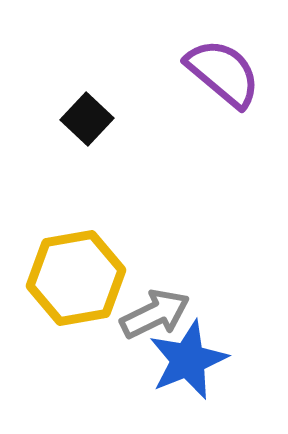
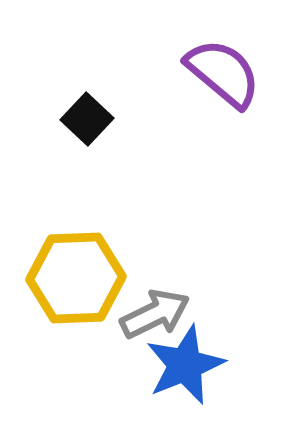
yellow hexagon: rotated 8 degrees clockwise
blue star: moved 3 px left, 5 px down
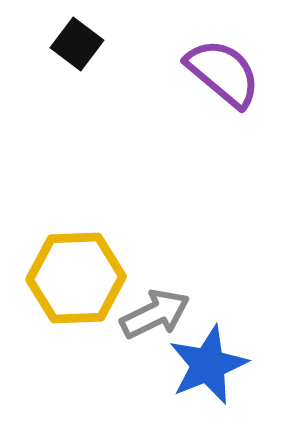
black square: moved 10 px left, 75 px up; rotated 6 degrees counterclockwise
blue star: moved 23 px right
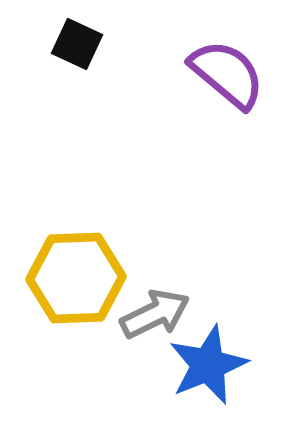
black square: rotated 12 degrees counterclockwise
purple semicircle: moved 4 px right, 1 px down
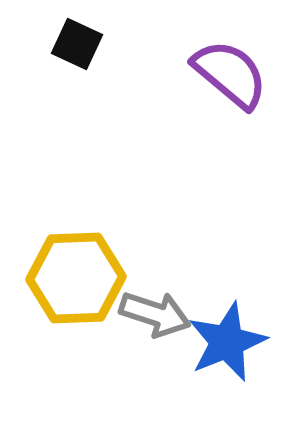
purple semicircle: moved 3 px right
gray arrow: rotated 44 degrees clockwise
blue star: moved 19 px right, 23 px up
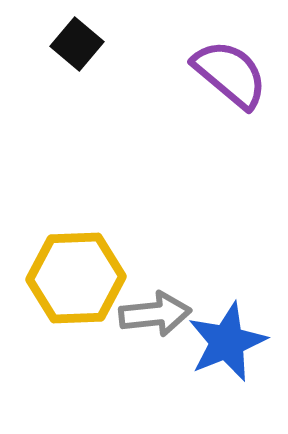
black square: rotated 15 degrees clockwise
gray arrow: rotated 24 degrees counterclockwise
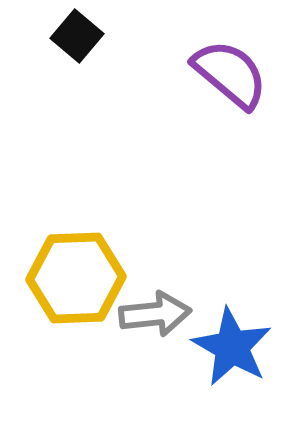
black square: moved 8 px up
blue star: moved 5 px right, 5 px down; rotated 20 degrees counterclockwise
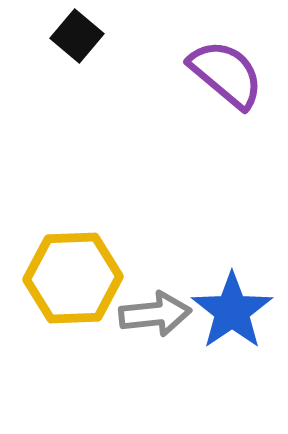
purple semicircle: moved 4 px left
yellow hexagon: moved 3 px left
blue star: moved 36 px up; rotated 8 degrees clockwise
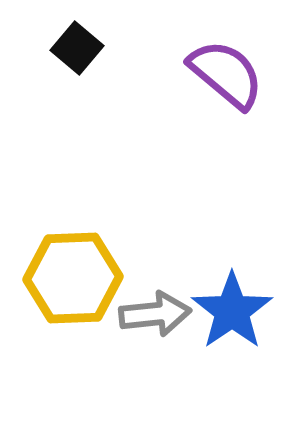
black square: moved 12 px down
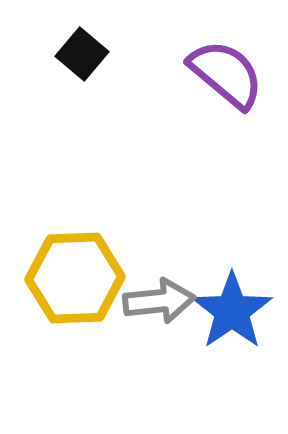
black square: moved 5 px right, 6 px down
yellow hexagon: moved 2 px right
gray arrow: moved 4 px right, 13 px up
